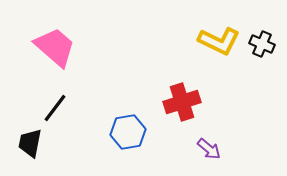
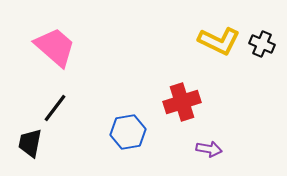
purple arrow: rotated 30 degrees counterclockwise
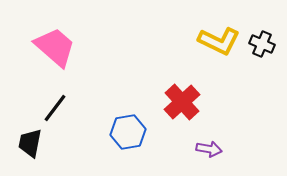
red cross: rotated 24 degrees counterclockwise
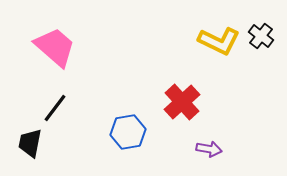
black cross: moved 1 px left, 8 px up; rotated 15 degrees clockwise
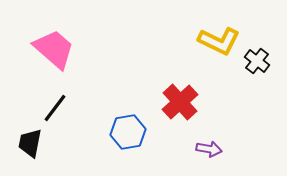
black cross: moved 4 px left, 25 px down
pink trapezoid: moved 1 px left, 2 px down
red cross: moved 2 px left
